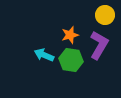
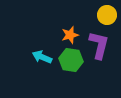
yellow circle: moved 2 px right
purple L-shape: rotated 16 degrees counterclockwise
cyan arrow: moved 2 px left, 2 px down
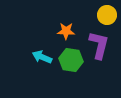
orange star: moved 4 px left, 4 px up; rotated 18 degrees clockwise
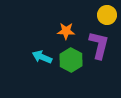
green hexagon: rotated 20 degrees clockwise
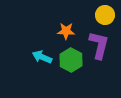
yellow circle: moved 2 px left
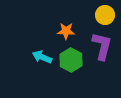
purple L-shape: moved 3 px right, 1 px down
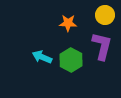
orange star: moved 2 px right, 8 px up
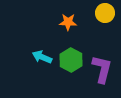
yellow circle: moved 2 px up
orange star: moved 1 px up
purple L-shape: moved 23 px down
